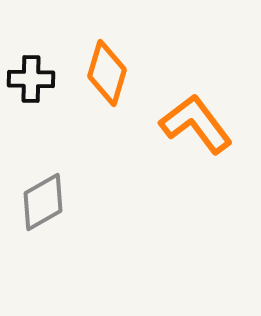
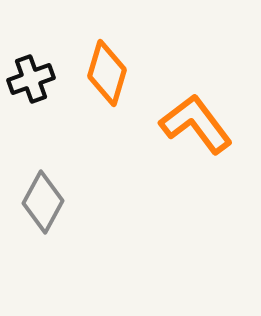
black cross: rotated 21 degrees counterclockwise
gray diamond: rotated 32 degrees counterclockwise
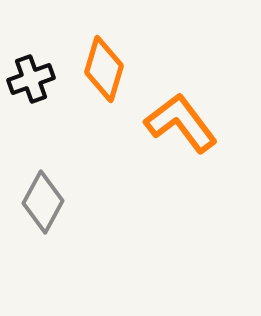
orange diamond: moved 3 px left, 4 px up
orange L-shape: moved 15 px left, 1 px up
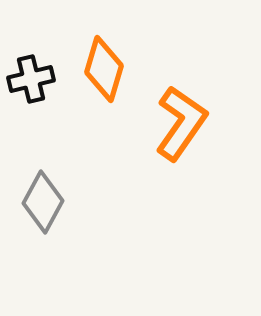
black cross: rotated 6 degrees clockwise
orange L-shape: rotated 72 degrees clockwise
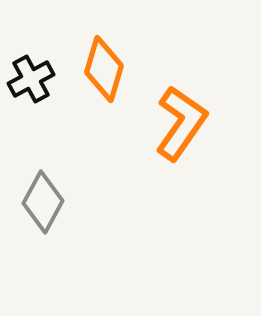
black cross: rotated 15 degrees counterclockwise
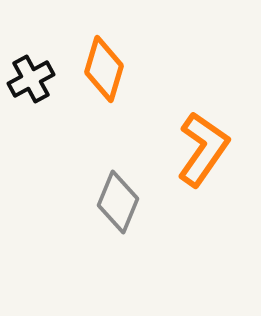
orange L-shape: moved 22 px right, 26 px down
gray diamond: moved 75 px right; rotated 6 degrees counterclockwise
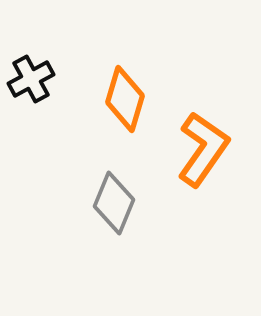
orange diamond: moved 21 px right, 30 px down
gray diamond: moved 4 px left, 1 px down
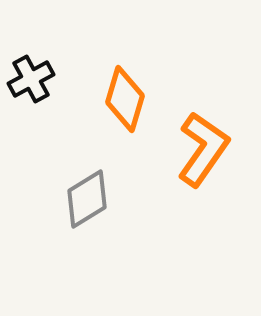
gray diamond: moved 27 px left, 4 px up; rotated 36 degrees clockwise
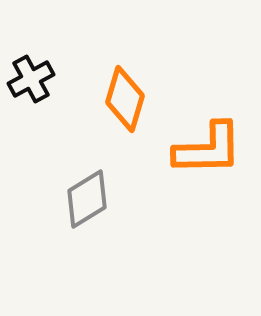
orange L-shape: moved 5 px right; rotated 54 degrees clockwise
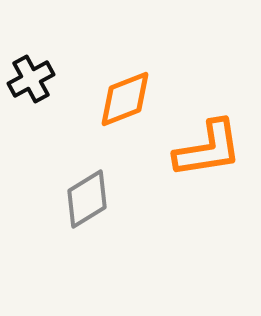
orange diamond: rotated 52 degrees clockwise
orange L-shape: rotated 8 degrees counterclockwise
